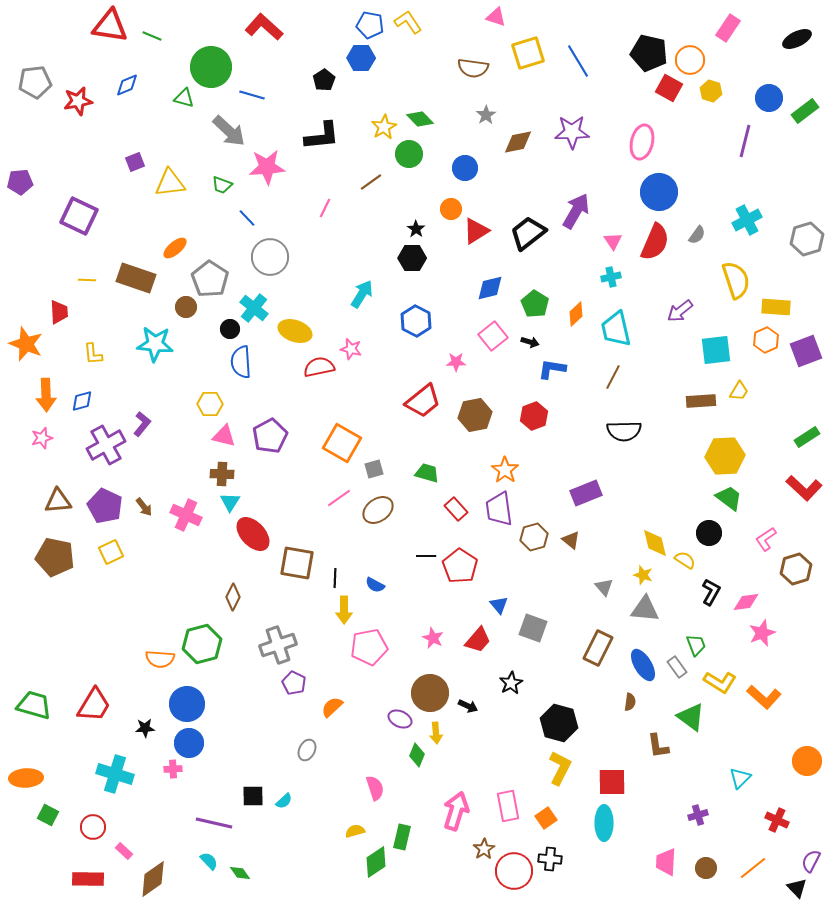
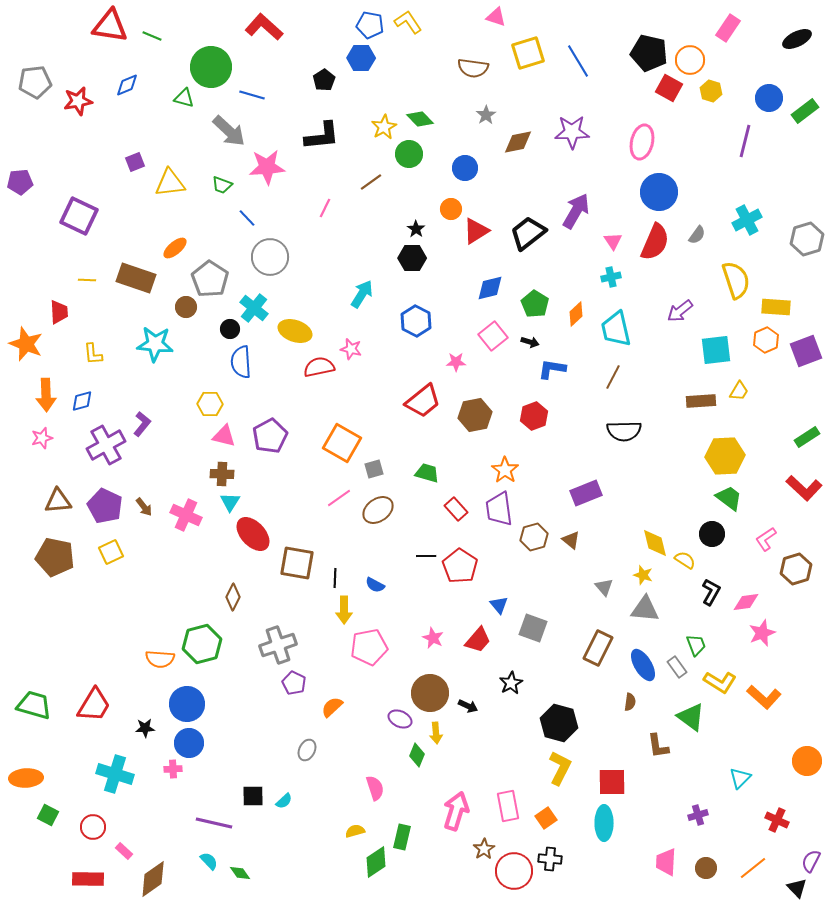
black circle at (709, 533): moved 3 px right, 1 px down
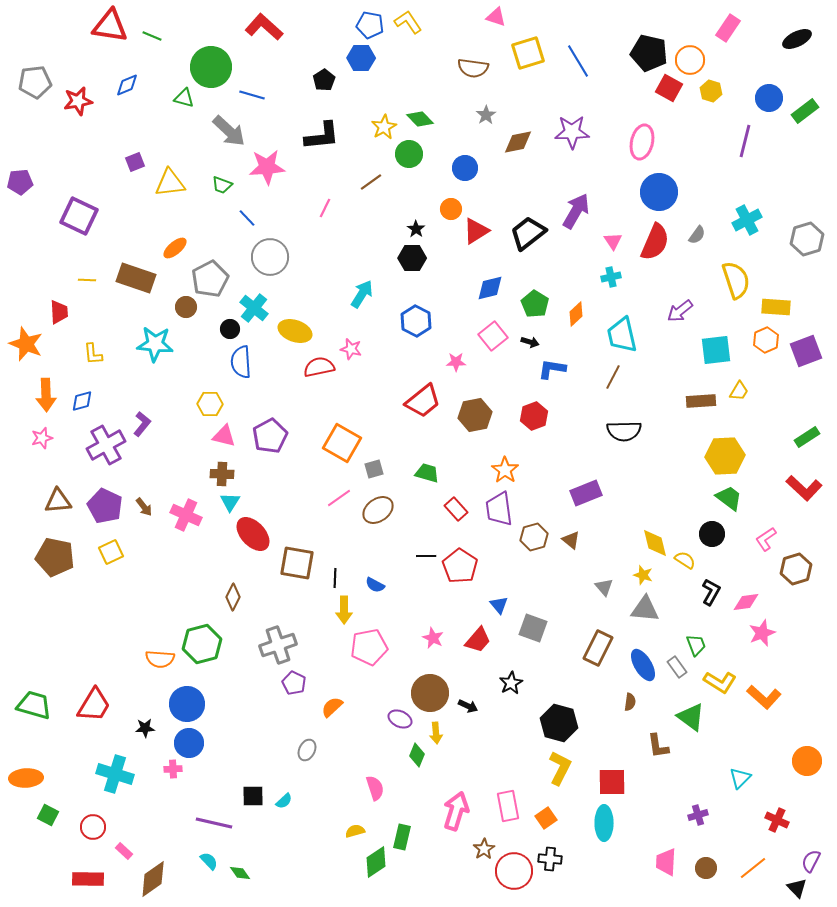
gray pentagon at (210, 279): rotated 12 degrees clockwise
cyan trapezoid at (616, 329): moved 6 px right, 6 px down
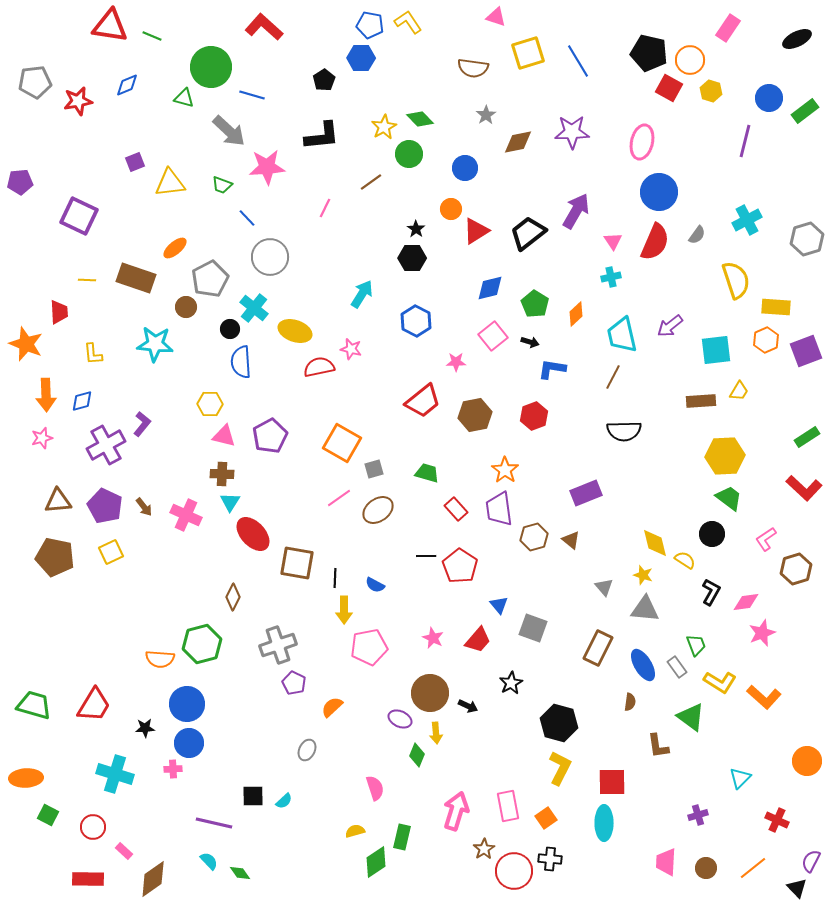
purple arrow at (680, 311): moved 10 px left, 15 px down
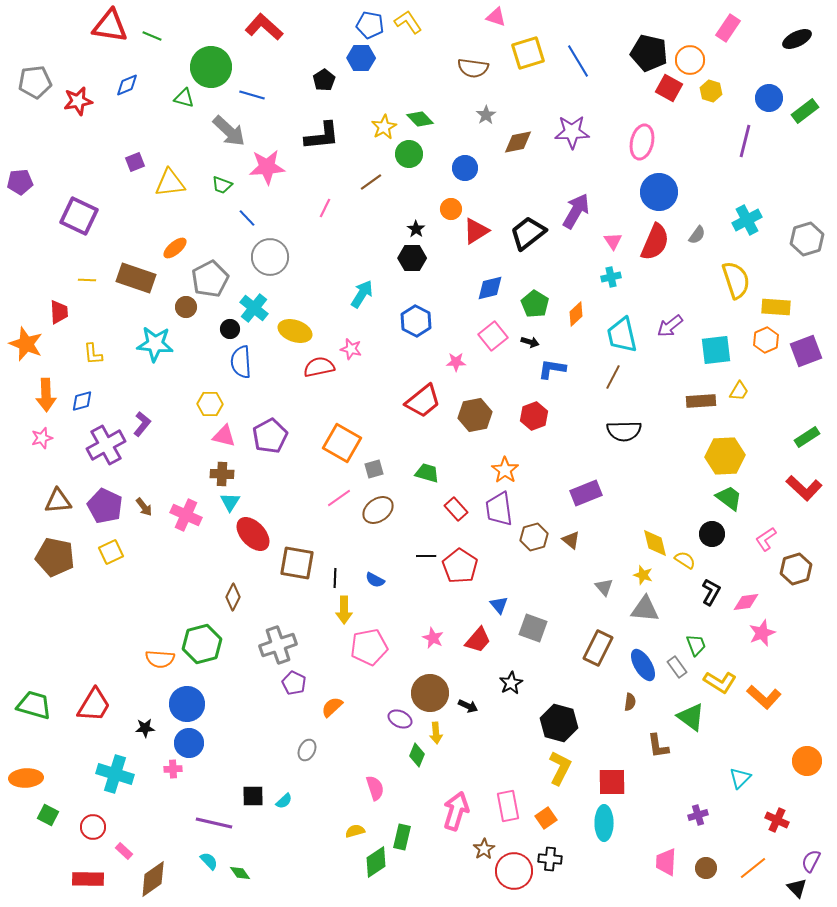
blue semicircle at (375, 585): moved 5 px up
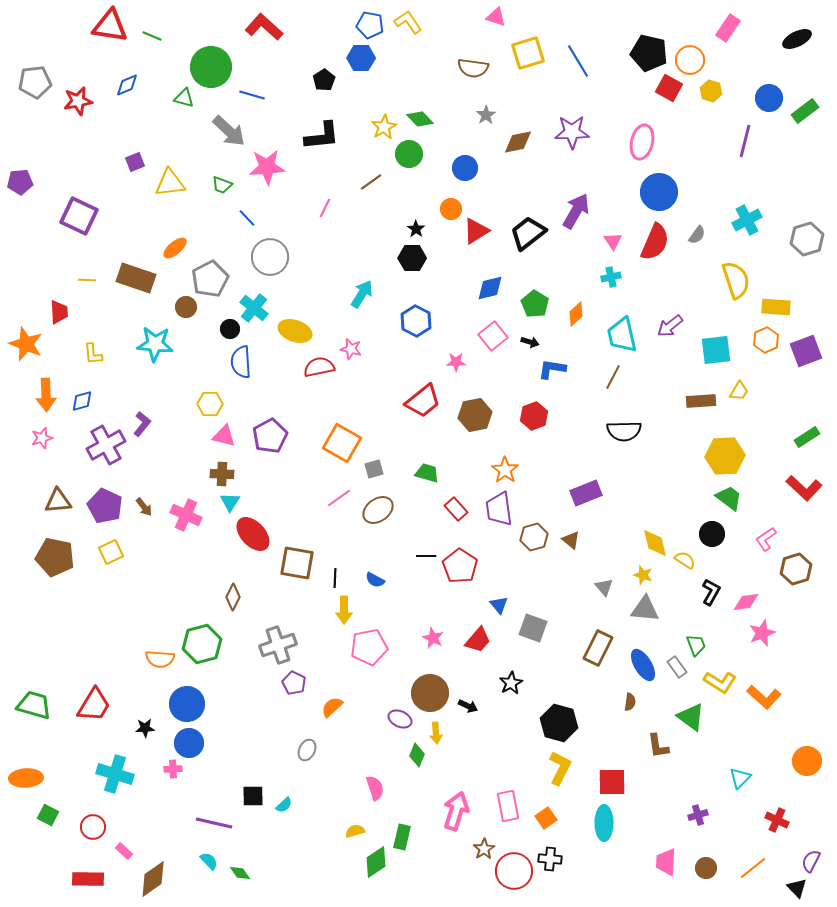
cyan semicircle at (284, 801): moved 4 px down
